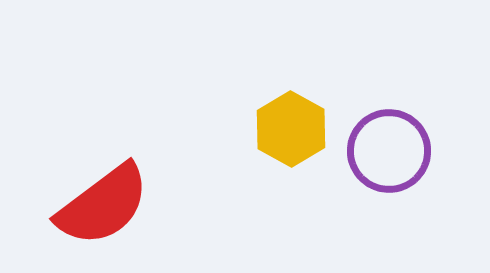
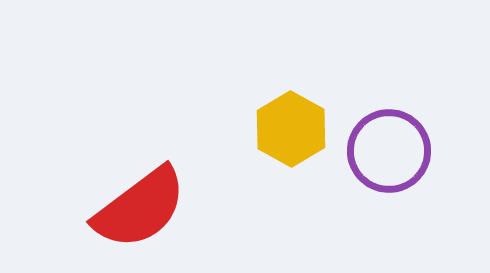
red semicircle: moved 37 px right, 3 px down
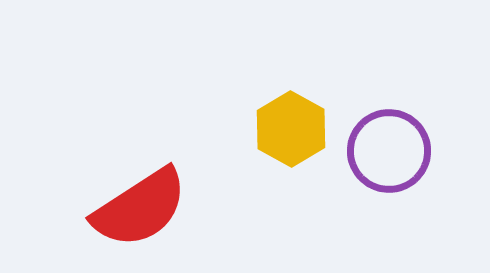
red semicircle: rotated 4 degrees clockwise
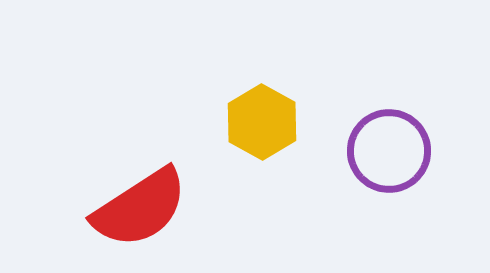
yellow hexagon: moved 29 px left, 7 px up
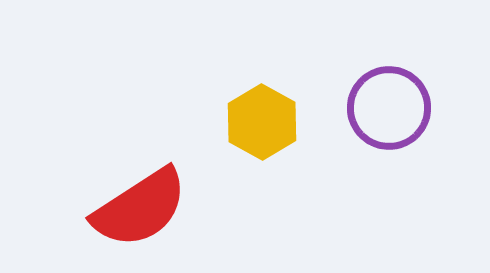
purple circle: moved 43 px up
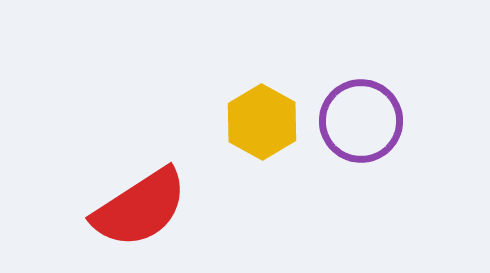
purple circle: moved 28 px left, 13 px down
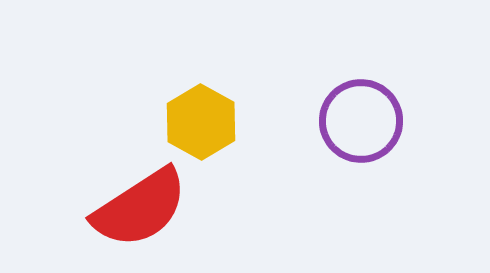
yellow hexagon: moved 61 px left
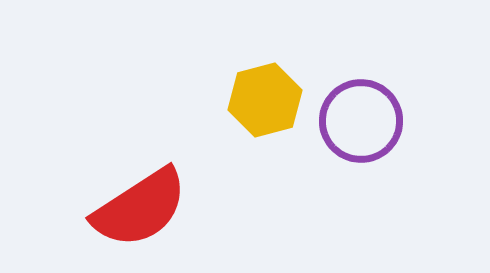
yellow hexagon: moved 64 px right, 22 px up; rotated 16 degrees clockwise
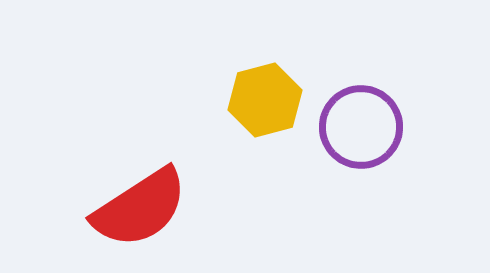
purple circle: moved 6 px down
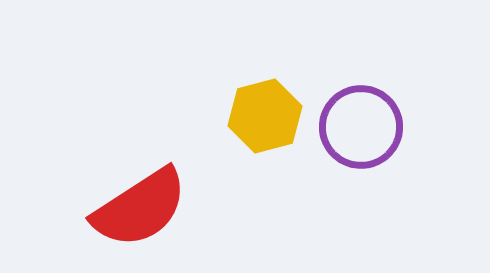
yellow hexagon: moved 16 px down
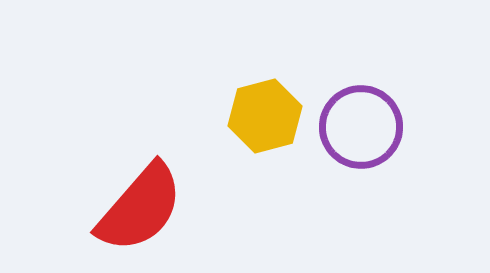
red semicircle: rotated 16 degrees counterclockwise
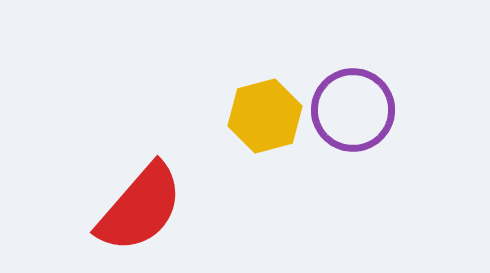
purple circle: moved 8 px left, 17 px up
